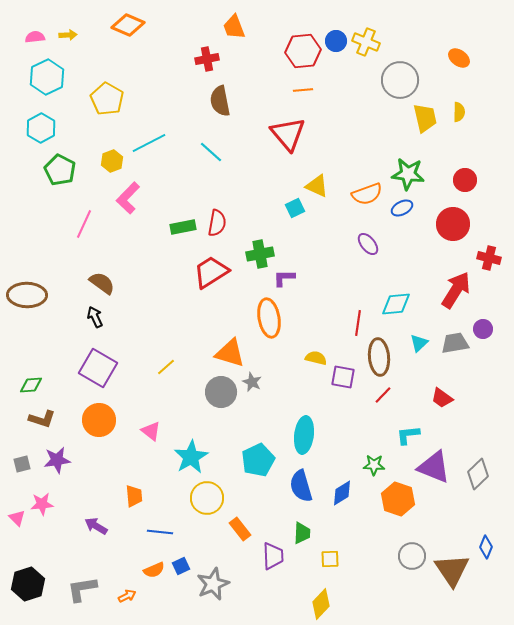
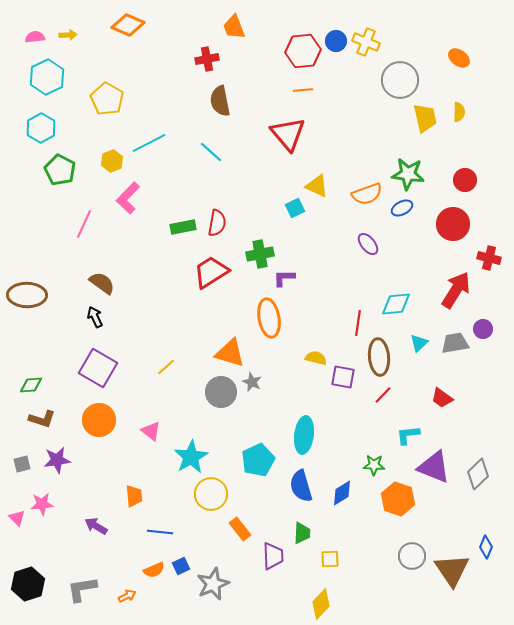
yellow circle at (207, 498): moved 4 px right, 4 px up
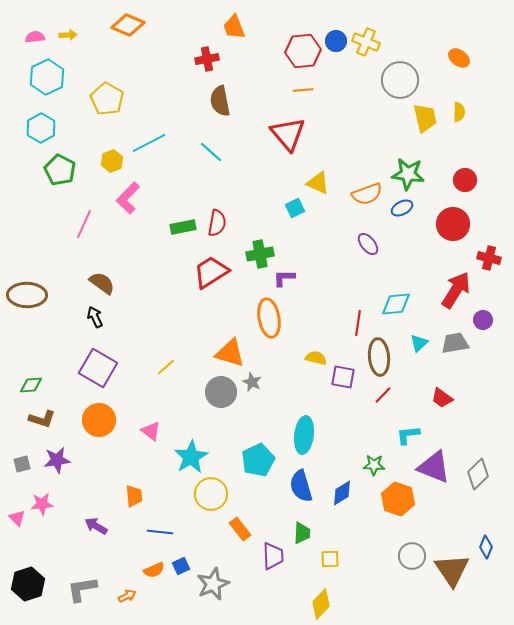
yellow triangle at (317, 186): moved 1 px right, 3 px up
purple circle at (483, 329): moved 9 px up
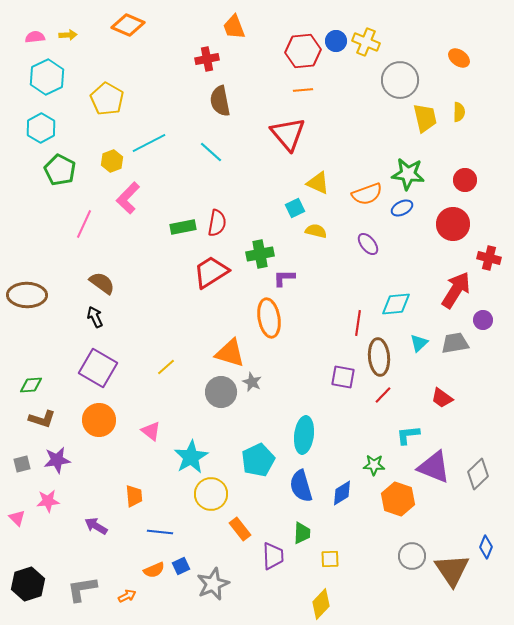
yellow semicircle at (316, 358): moved 127 px up
pink star at (42, 504): moved 6 px right, 3 px up
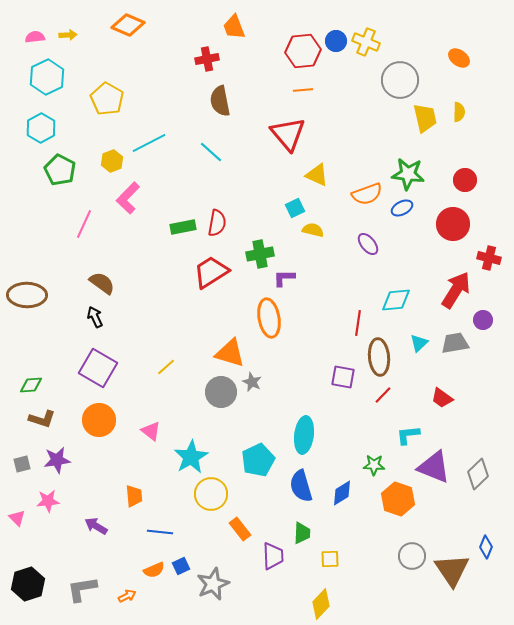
yellow triangle at (318, 183): moved 1 px left, 8 px up
yellow semicircle at (316, 231): moved 3 px left, 1 px up
cyan diamond at (396, 304): moved 4 px up
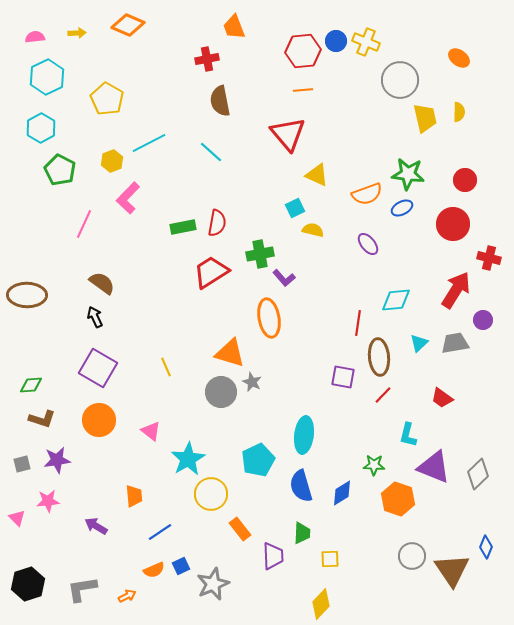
yellow arrow at (68, 35): moved 9 px right, 2 px up
purple L-shape at (284, 278): rotated 130 degrees counterclockwise
yellow line at (166, 367): rotated 72 degrees counterclockwise
cyan L-shape at (408, 435): rotated 70 degrees counterclockwise
cyan star at (191, 457): moved 3 px left, 2 px down
blue line at (160, 532): rotated 40 degrees counterclockwise
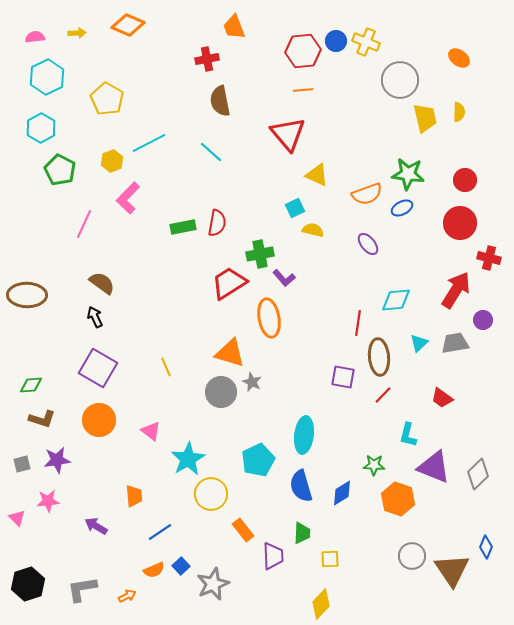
red circle at (453, 224): moved 7 px right, 1 px up
red trapezoid at (211, 272): moved 18 px right, 11 px down
orange rectangle at (240, 529): moved 3 px right, 1 px down
blue square at (181, 566): rotated 18 degrees counterclockwise
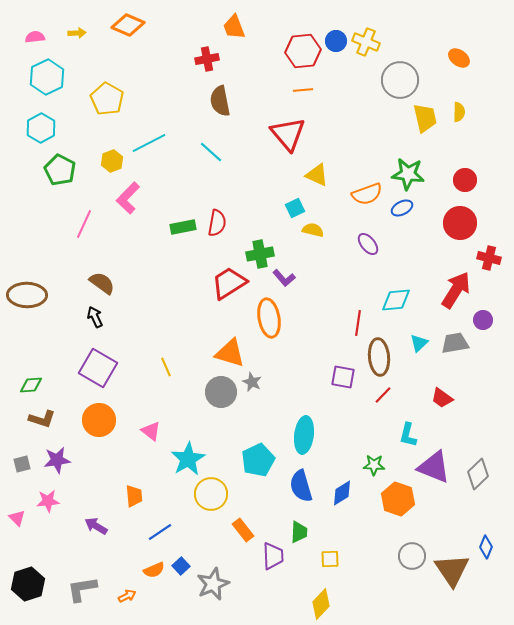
green trapezoid at (302, 533): moved 3 px left, 1 px up
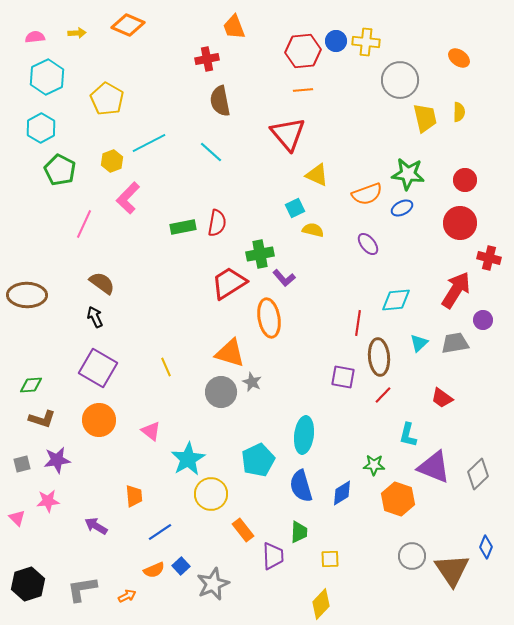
yellow cross at (366, 42): rotated 16 degrees counterclockwise
